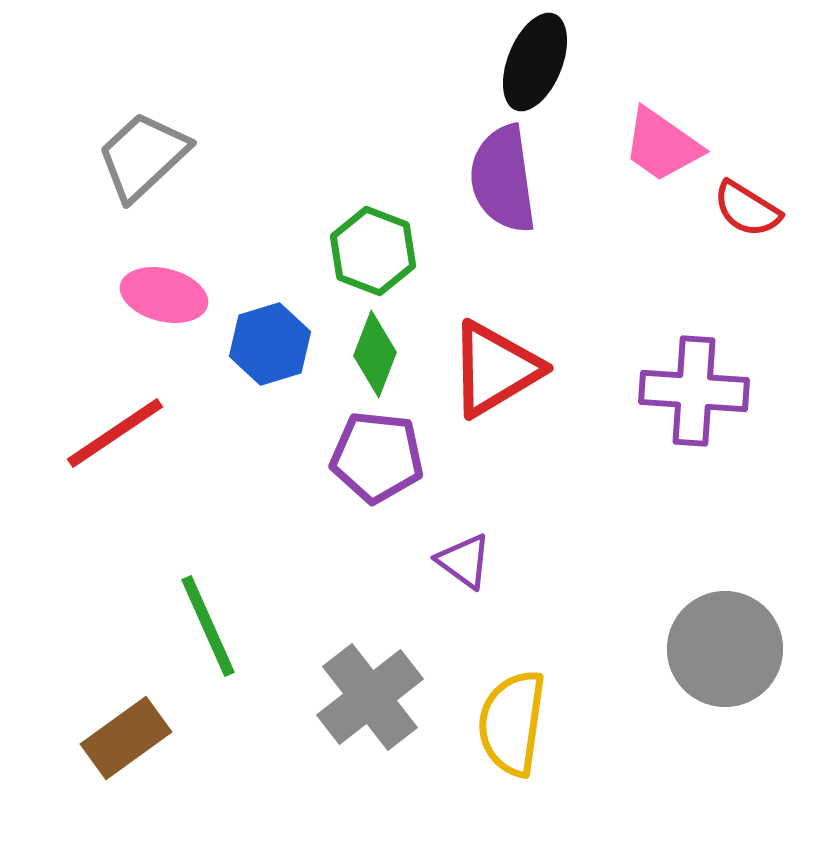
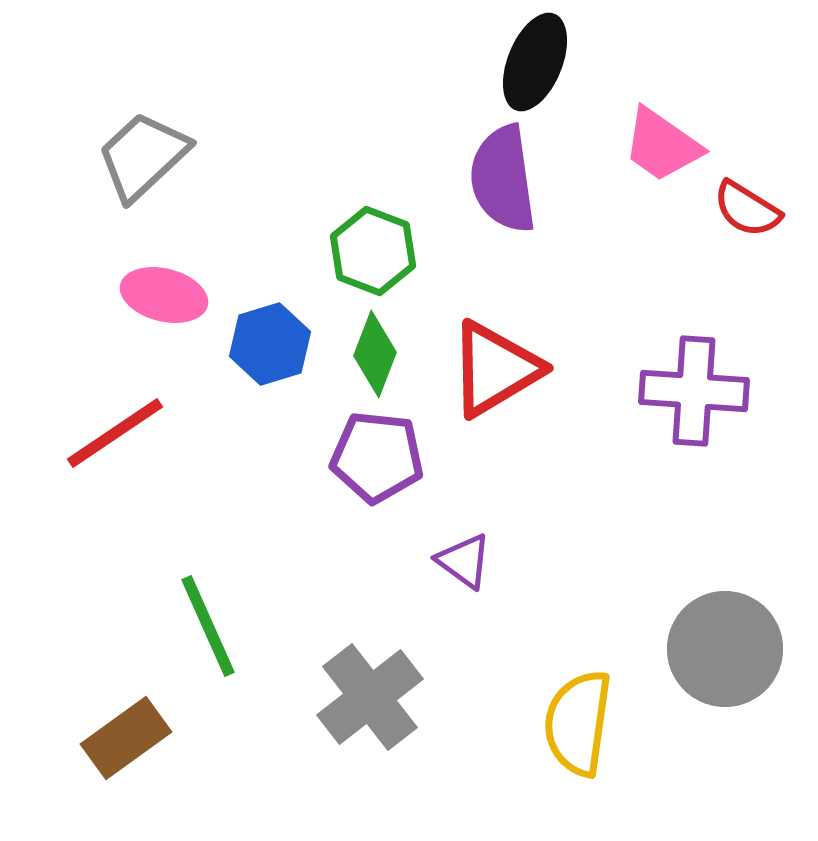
yellow semicircle: moved 66 px right
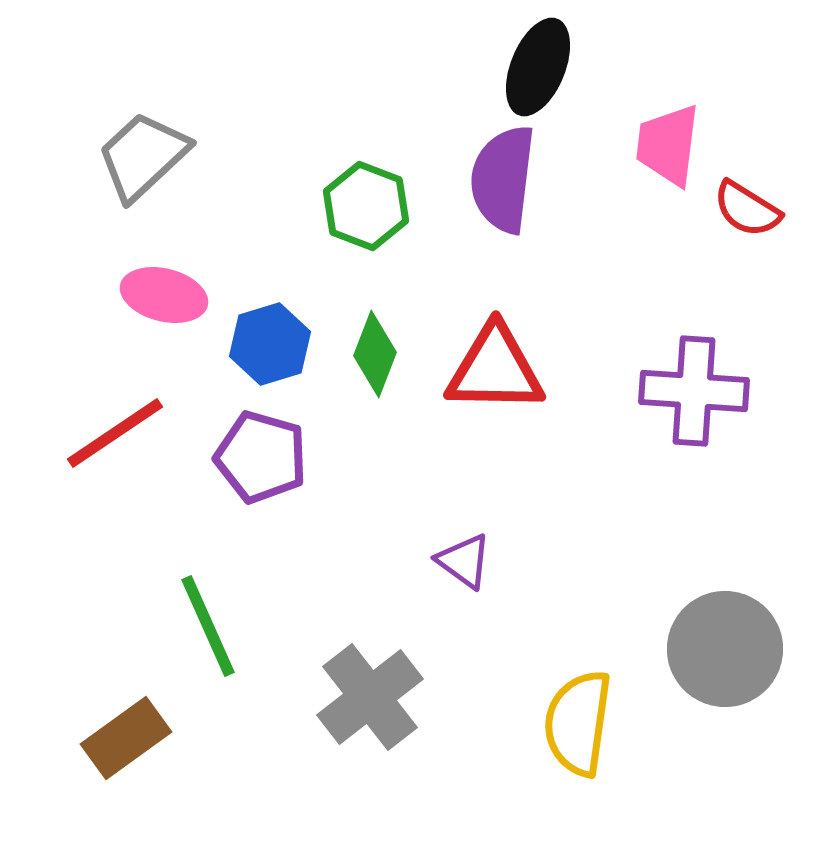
black ellipse: moved 3 px right, 5 px down
pink trapezoid: moved 6 px right; rotated 62 degrees clockwise
purple semicircle: rotated 15 degrees clockwise
green hexagon: moved 7 px left, 45 px up
red triangle: rotated 32 degrees clockwise
purple pentagon: moved 116 px left; rotated 10 degrees clockwise
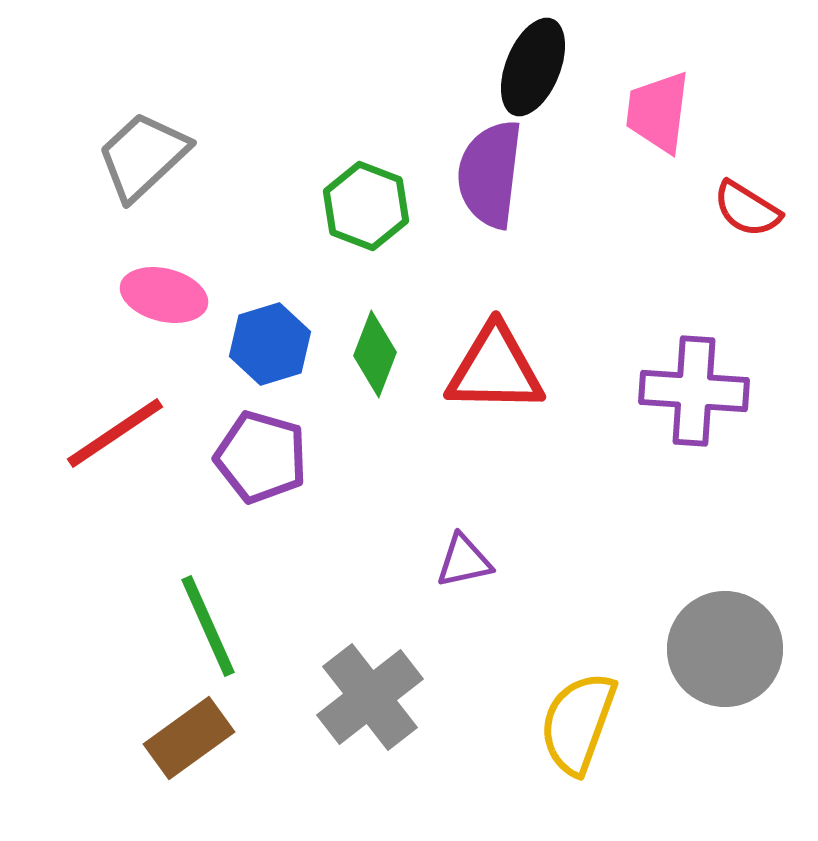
black ellipse: moved 5 px left
pink trapezoid: moved 10 px left, 33 px up
purple semicircle: moved 13 px left, 5 px up
purple triangle: rotated 48 degrees counterclockwise
yellow semicircle: rotated 12 degrees clockwise
brown rectangle: moved 63 px right
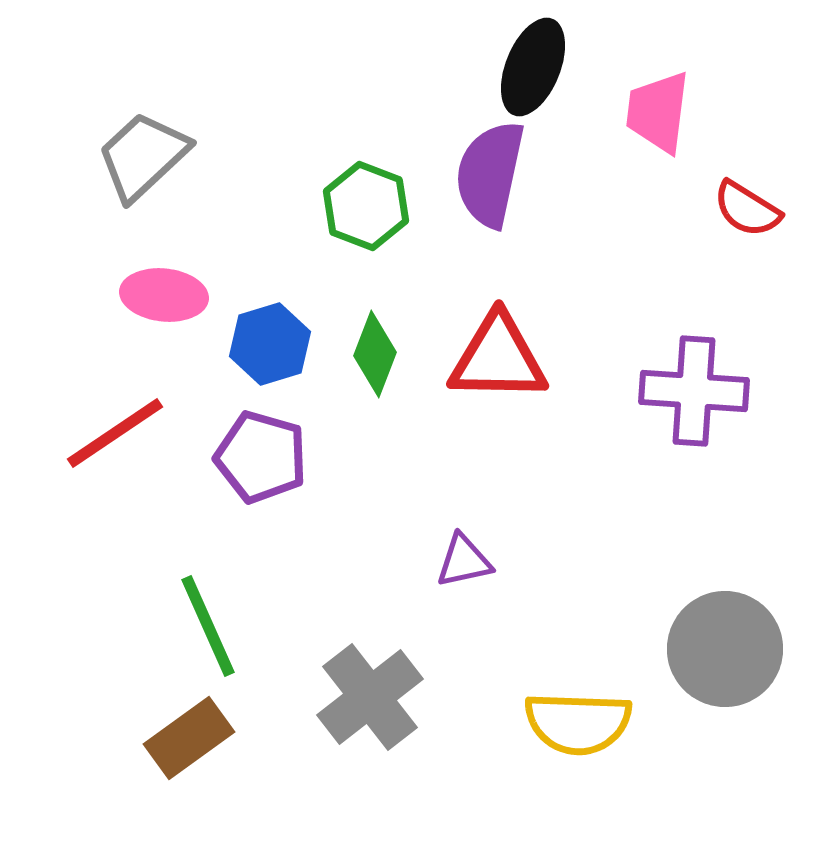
purple semicircle: rotated 5 degrees clockwise
pink ellipse: rotated 8 degrees counterclockwise
red triangle: moved 3 px right, 11 px up
yellow semicircle: rotated 108 degrees counterclockwise
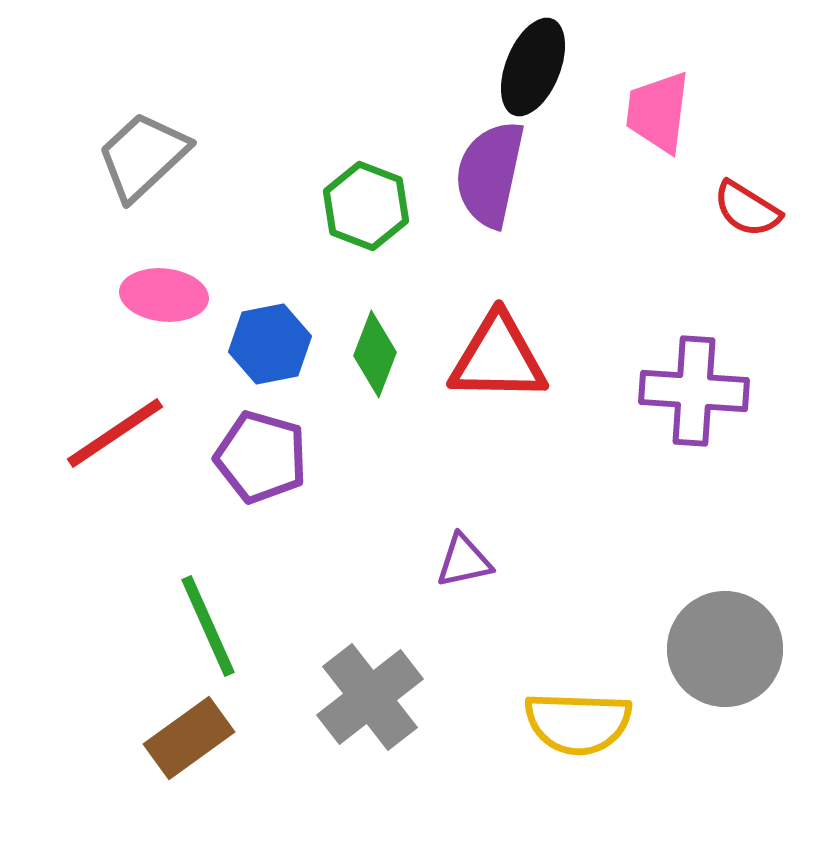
blue hexagon: rotated 6 degrees clockwise
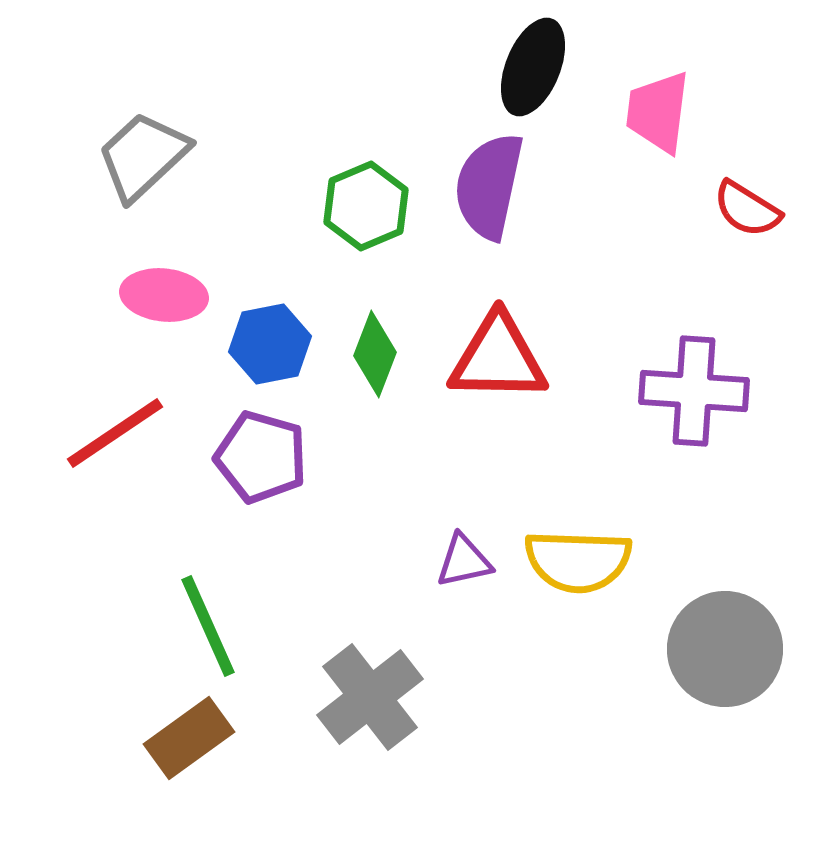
purple semicircle: moved 1 px left, 12 px down
green hexagon: rotated 16 degrees clockwise
yellow semicircle: moved 162 px up
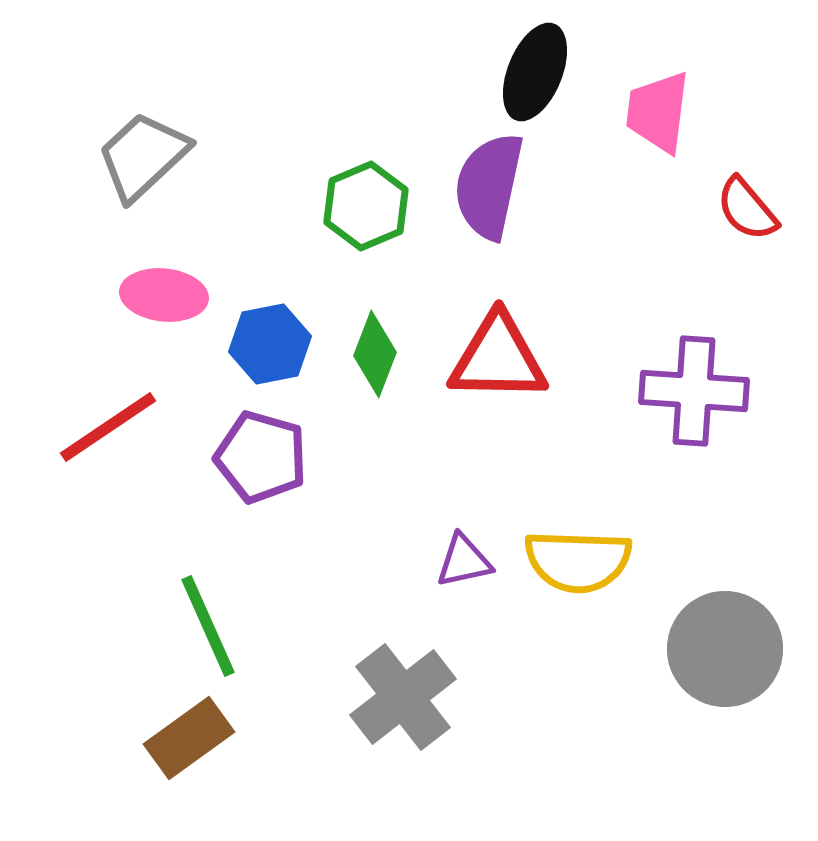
black ellipse: moved 2 px right, 5 px down
red semicircle: rotated 18 degrees clockwise
red line: moved 7 px left, 6 px up
gray cross: moved 33 px right
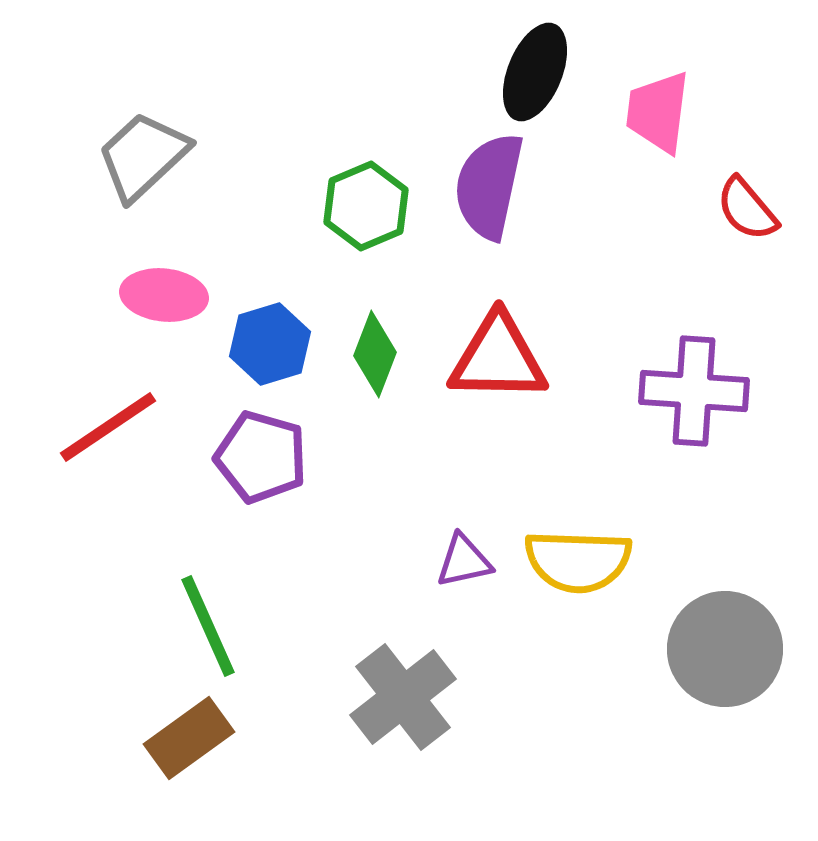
blue hexagon: rotated 6 degrees counterclockwise
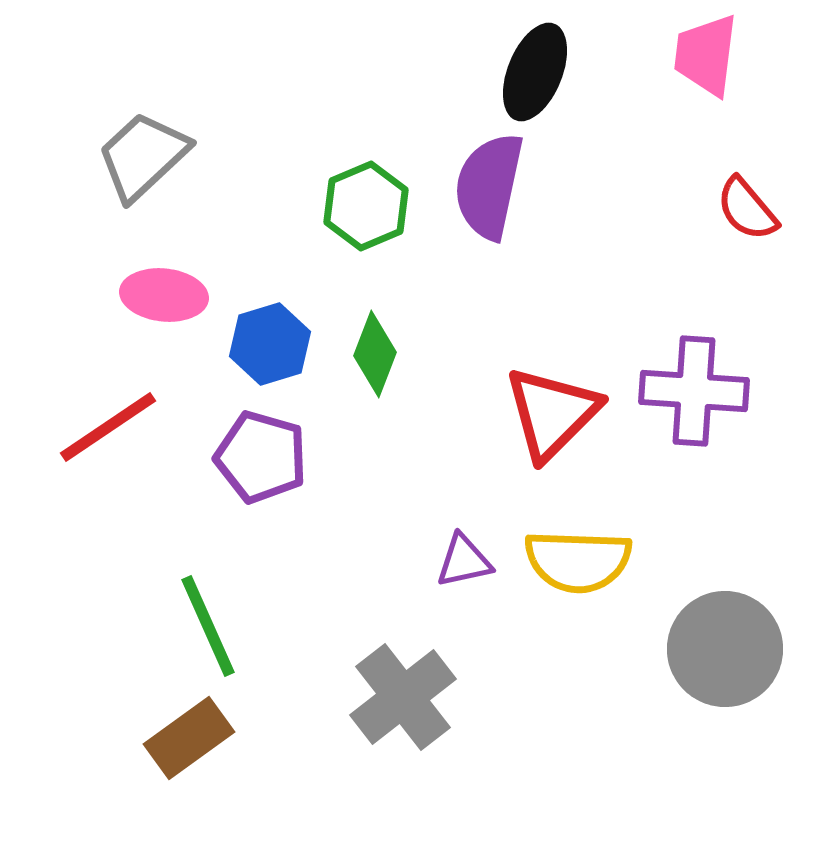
pink trapezoid: moved 48 px right, 57 px up
red triangle: moved 54 px right, 55 px down; rotated 46 degrees counterclockwise
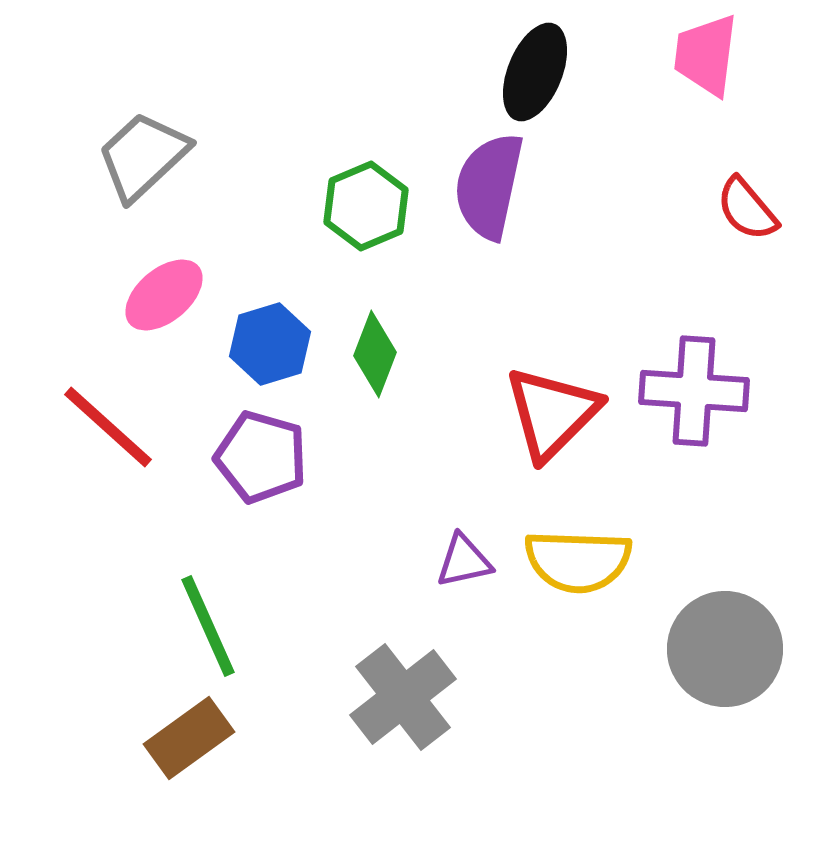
pink ellipse: rotated 46 degrees counterclockwise
red line: rotated 76 degrees clockwise
